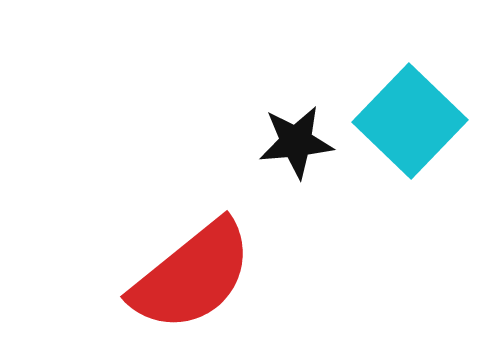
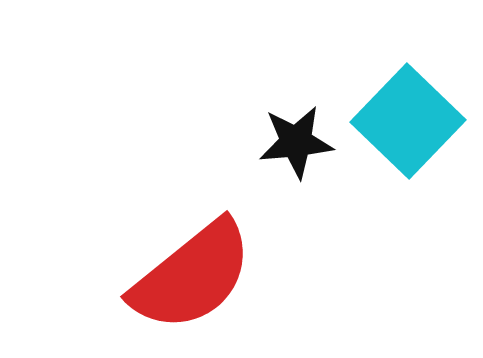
cyan square: moved 2 px left
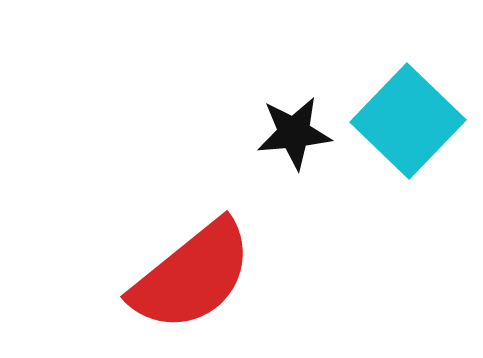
black star: moved 2 px left, 9 px up
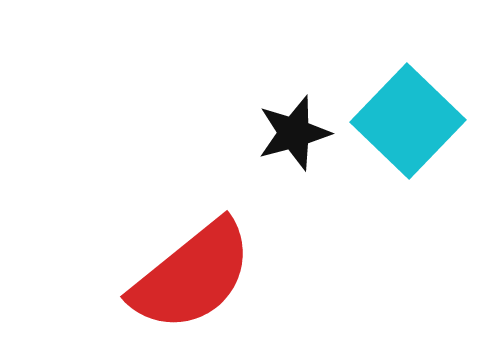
black star: rotated 10 degrees counterclockwise
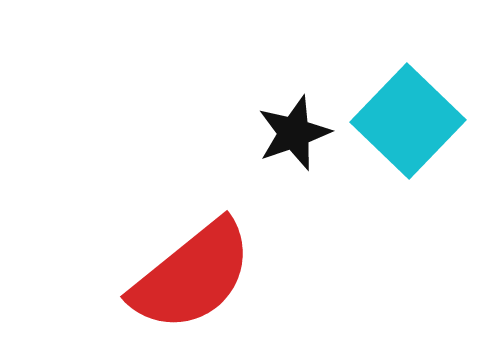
black star: rotated 4 degrees counterclockwise
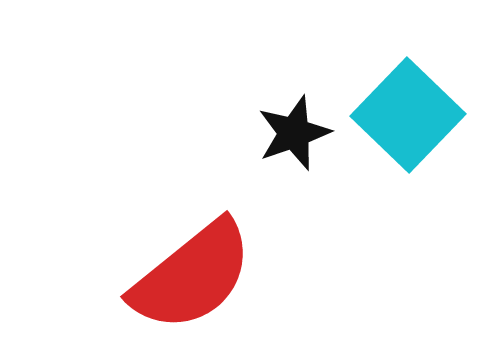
cyan square: moved 6 px up
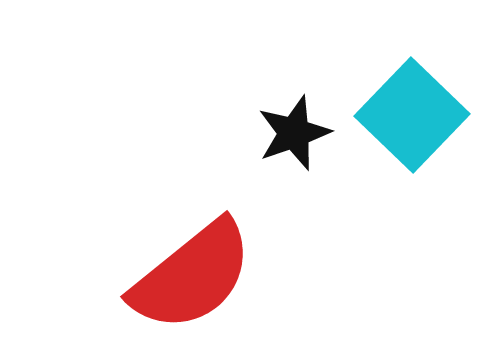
cyan square: moved 4 px right
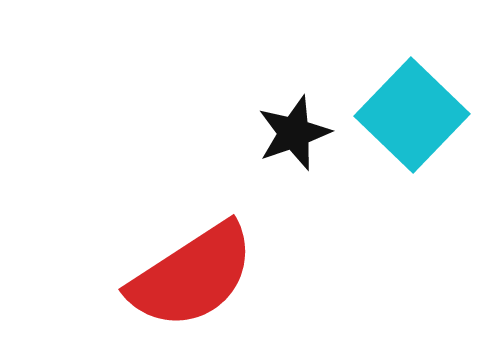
red semicircle: rotated 6 degrees clockwise
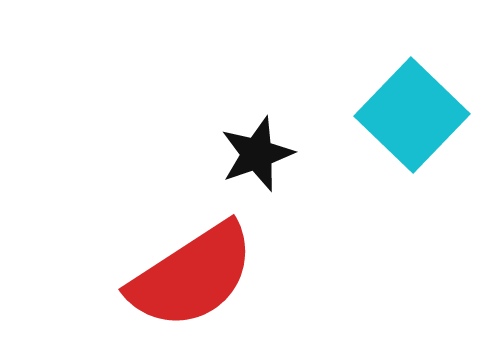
black star: moved 37 px left, 21 px down
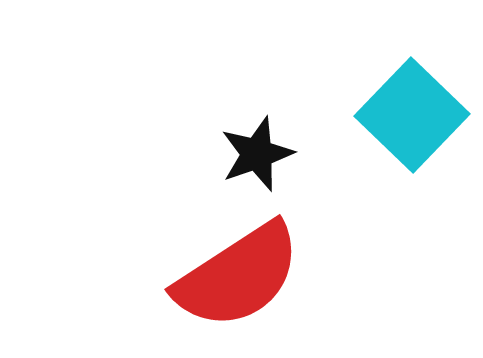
red semicircle: moved 46 px right
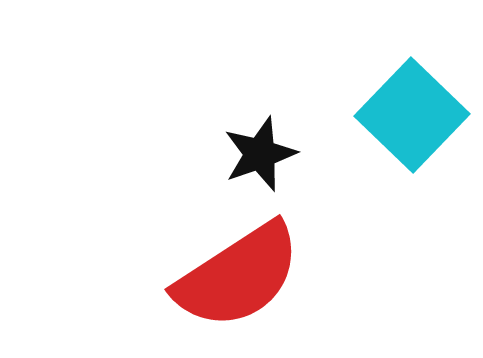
black star: moved 3 px right
